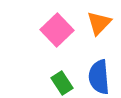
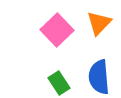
green rectangle: moved 3 px left
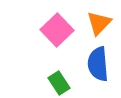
blue semicircle: moved 1 px left, 13 px up
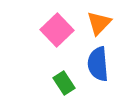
green rectangle: moved 5 px right
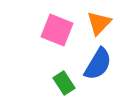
pink square: rotated 24 degrees counterclockwise
blue semicircle: rotated 144 degrees counterclockwise
